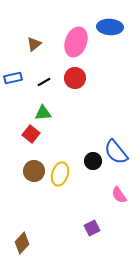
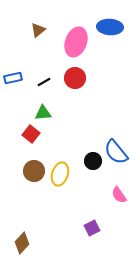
brown triangle: moved 4 px right, 14 px up
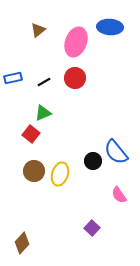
green triangle: rotated 18 degrees counterclockwise
purple square: rotated 21 degrees counterclockwise
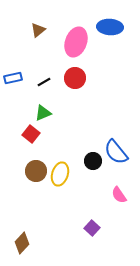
brown circle: moved 2 px right
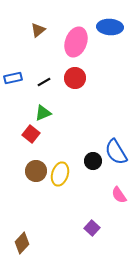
blue semicircle: rotated 8 degrees clockwise
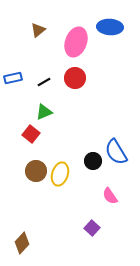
green triangle: moved 1 px right, 1 px up
pink semicircle: moved 9 px left, 1 px down
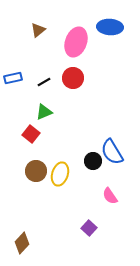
red circle: moved 2 px left
blue semicircle: moved 4 px left
purple square: moved 3 px left
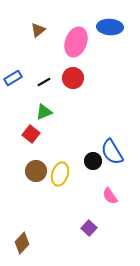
blue rectangle: rotated 18 degrees counterclockwise
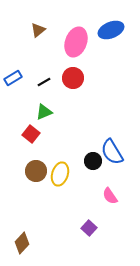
blue ellipse: moved 1 px right, 3 px down; rotated 25 degrees counterclockwise
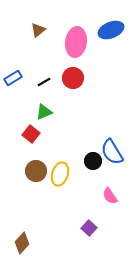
pink ellipse: rotated 12 degrees counterclockwise
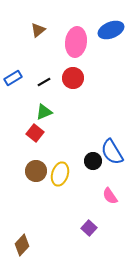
red square: moved 4 px right, 1 px up
brown diamond: moved 2 px down
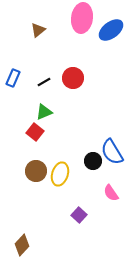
blue ellipse: rotated 15 degrees counterclockwise
pink ellipse: moved 6 px right, 24 px up
blue rectangle: rotated 36 degrees counterclockwise
red square: moved 1 px up
pink semicircle: moved 1 px right, 3 px up
purple square: moved 10 px left, 13 px up
